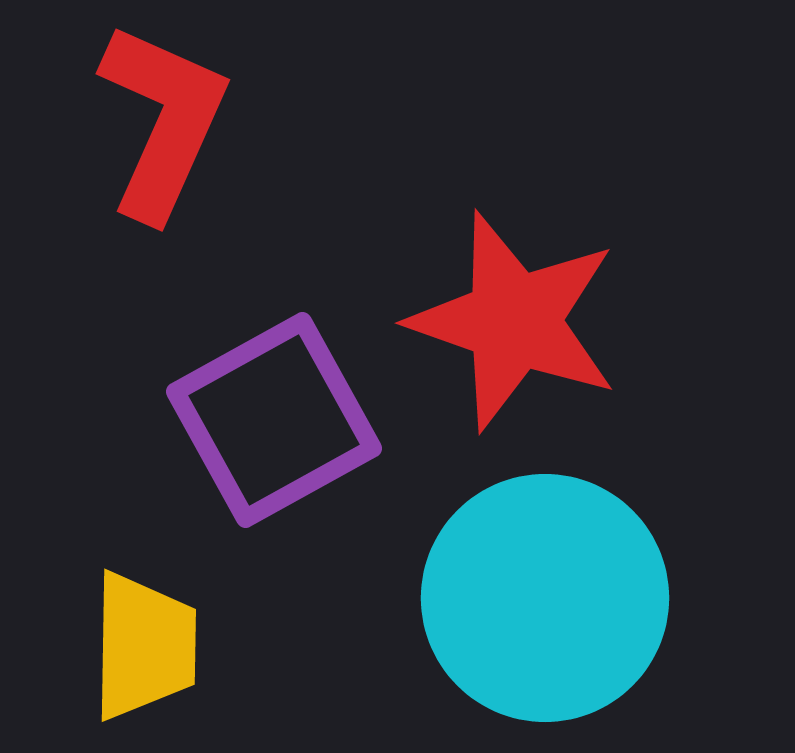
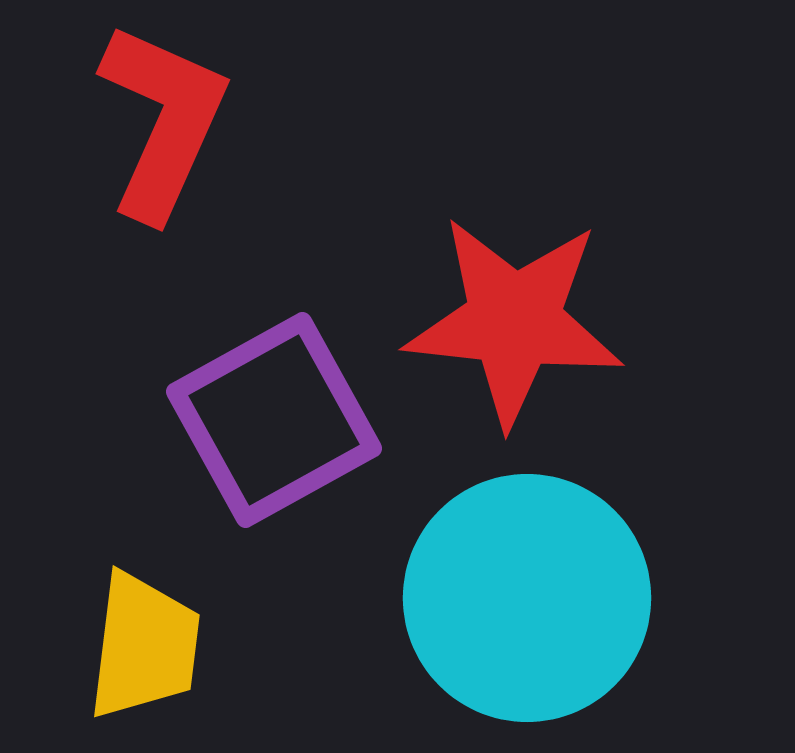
red star: rotated 13 degrees counterclockwise
cyan circle: moved 18 px left
yellow trapezoid: rotated 6 degrees clockwise
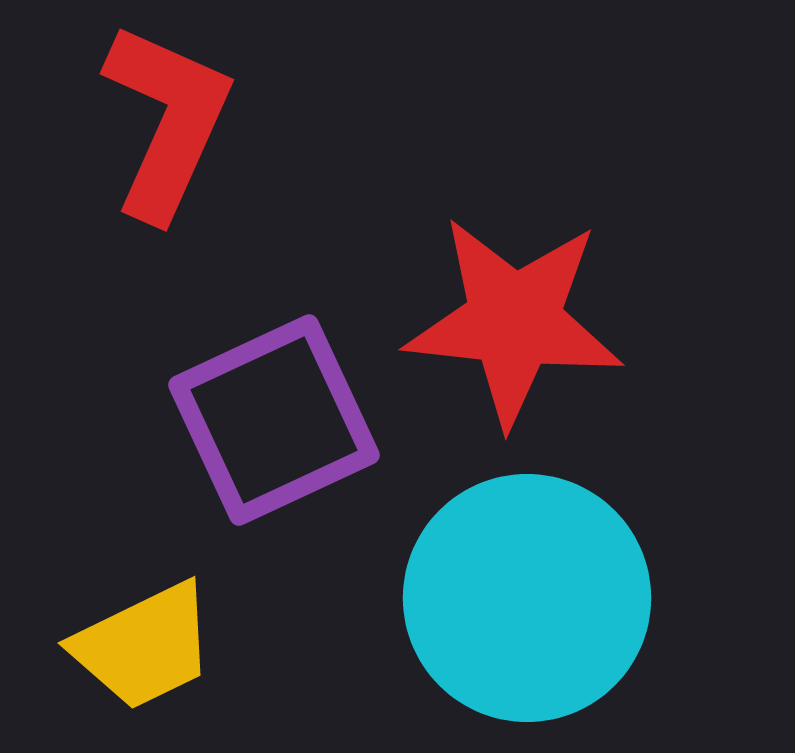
red L-shape: moved 4 px right
purple square: rotated 4 degrees clockwise
yellow trapezoid: rotated 57 degrees clockwise
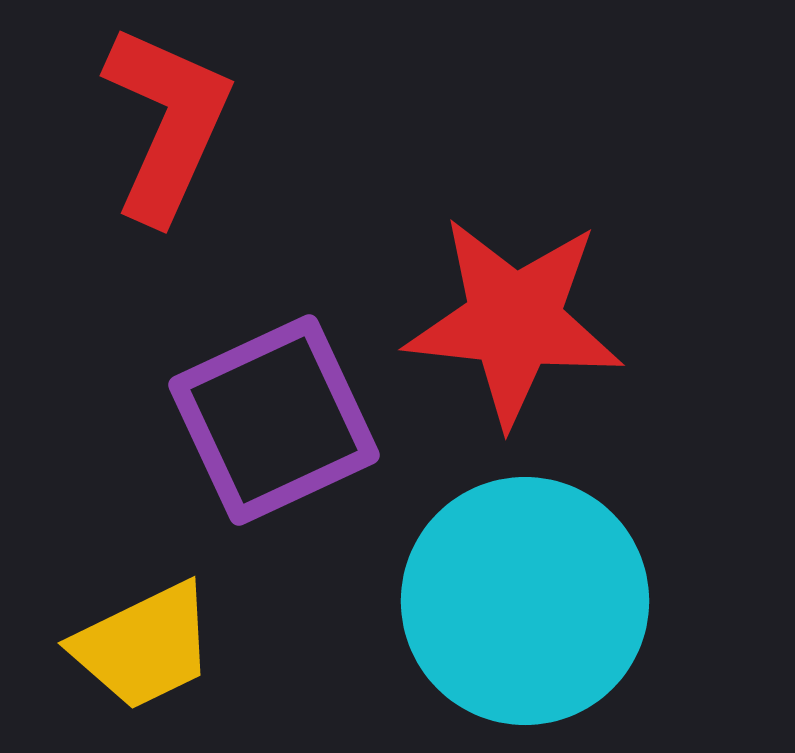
red L-shape: moved 2 px down
cyan circle: moved 2 px left, 3 px down
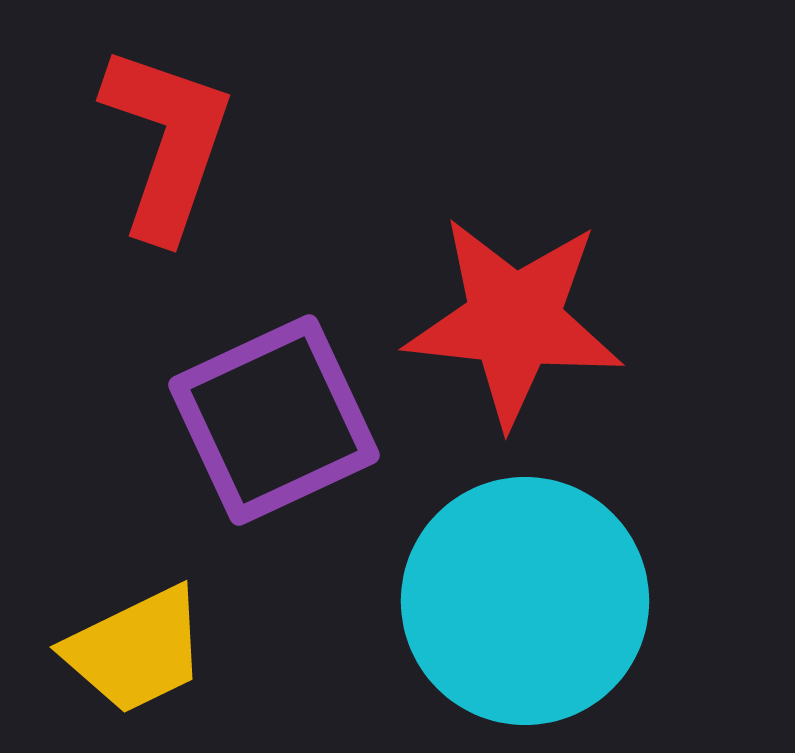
red L-shape: moved 19 px down; rotated 5 degrees counterclockwise
yellow trapezoid: moved 8 px left, 4 px down
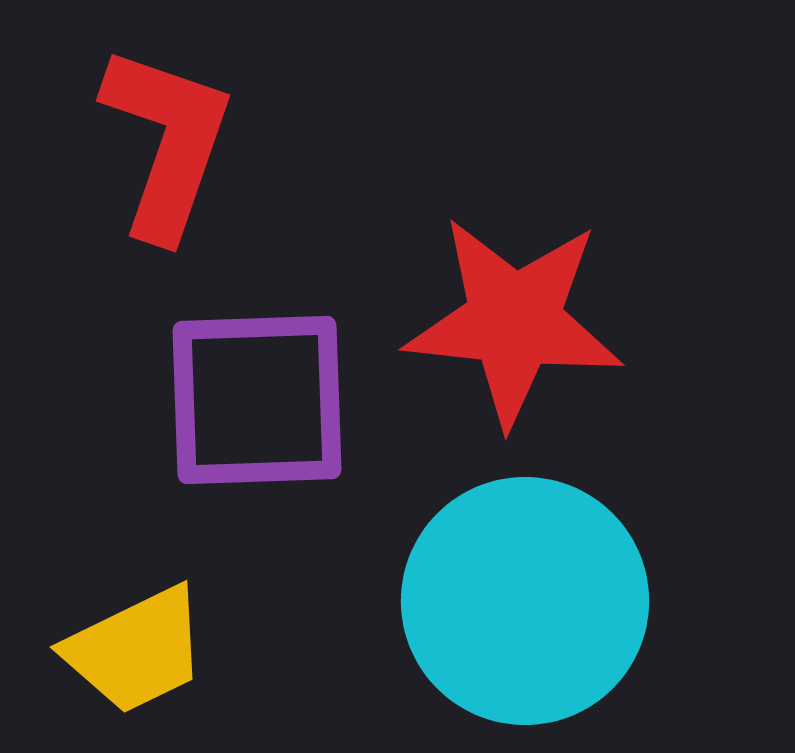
purple square: moved 17 px left, 20 px up; rotated 23 degrees clockwise
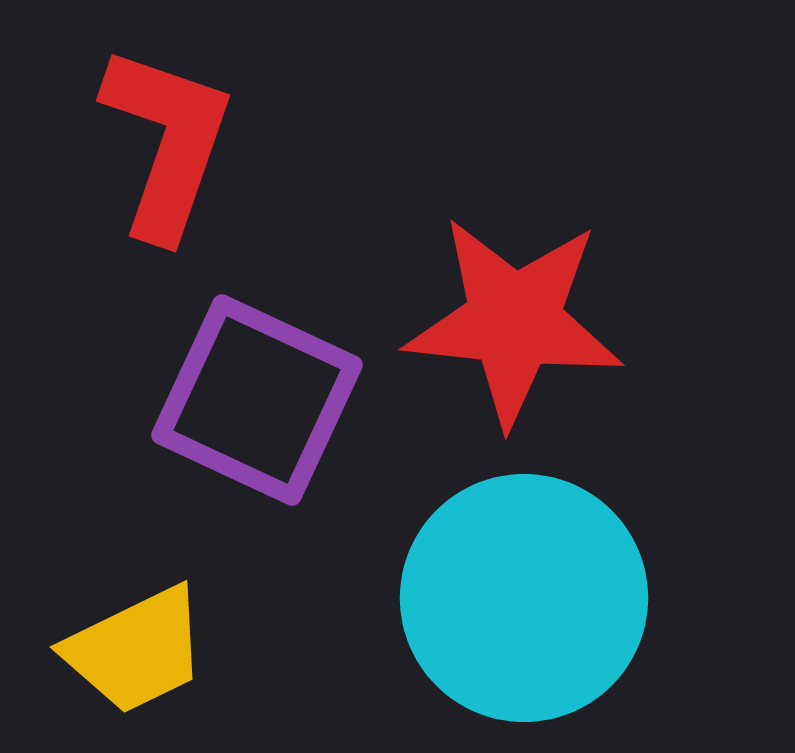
purple square: rotated 27 degrees clockwise
cyan circle: moved 1 px left, 3 px up
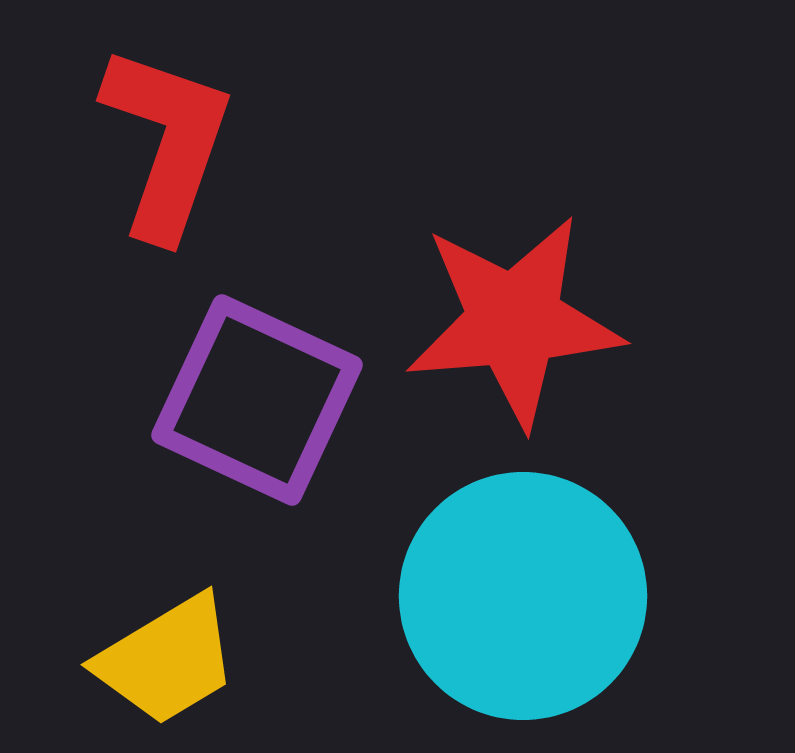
red star: rotated 11 degrees counterclockwise
cyan circle: moved 1 px left, 2 px up
yellow trapezoid: moved 31 px right, 10 px down; rotated 5 degrees counterclockwise
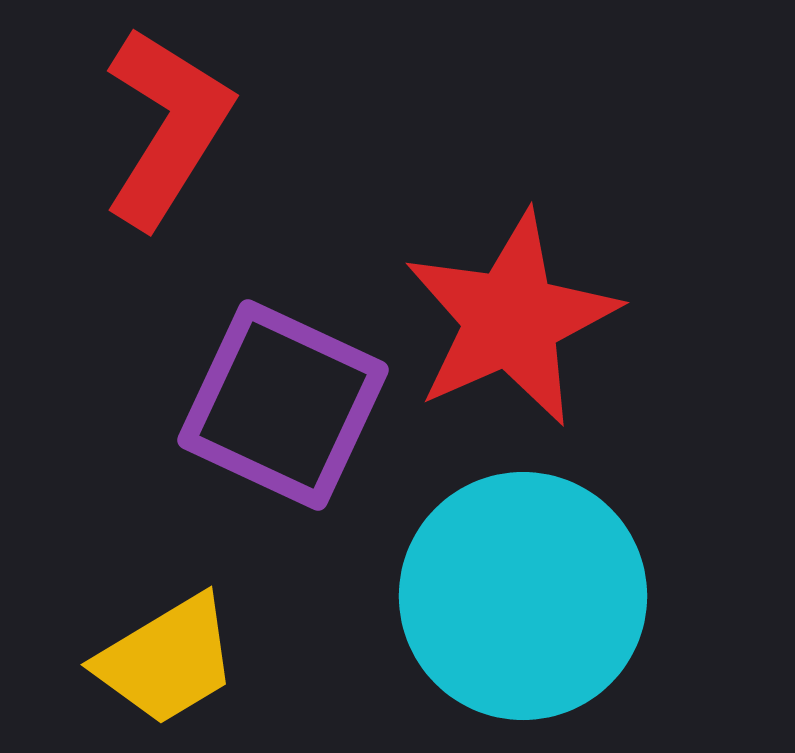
red L-shape: moved 15 px up; rotated 13 degrees clockwise
red star: moved 3 px left, 2 px up; rotated 19 degrees counterclockwise
purple square: moved 26 px right, 5 px down
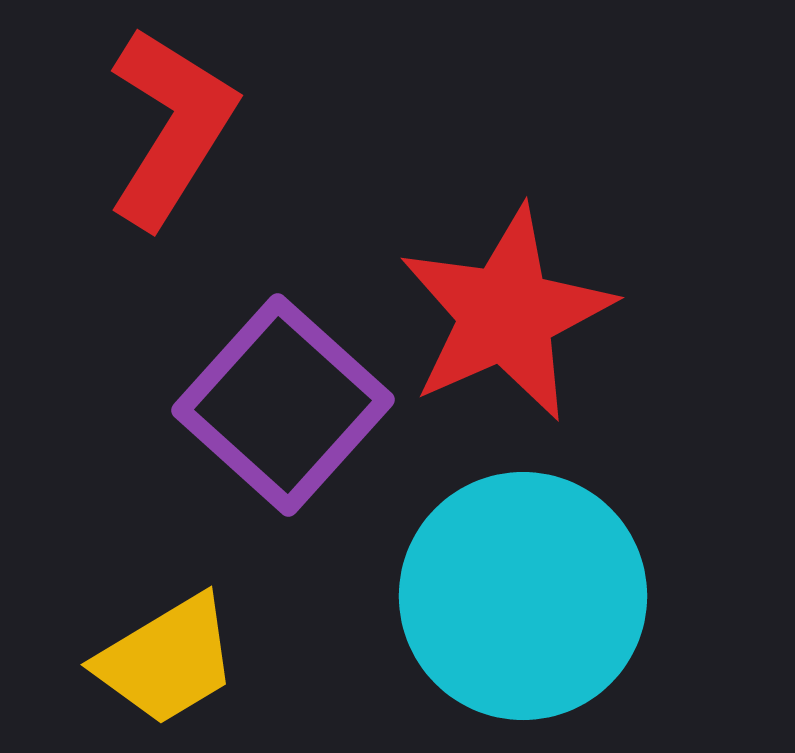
red L-shape: moved 4 px right
red star: moved 5 px left, 5 px up
purple square: rotated 17 degrees clockwise
